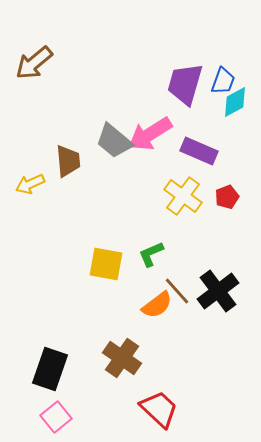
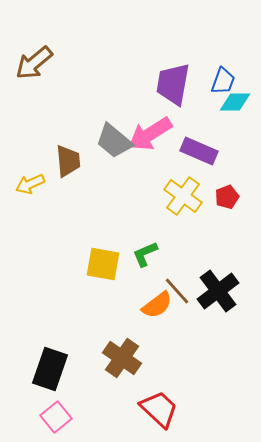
purple trapezoid: moved 12 px left; rotated 6 degrees counterclockwise
cyan diamond: rotated 28 degrees clockwise
green L-shape: moved 6 px left
yellow square: moved 3 px left
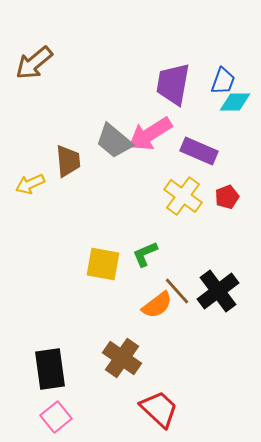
black rectangle: rotated 27 degrees counterclockwise
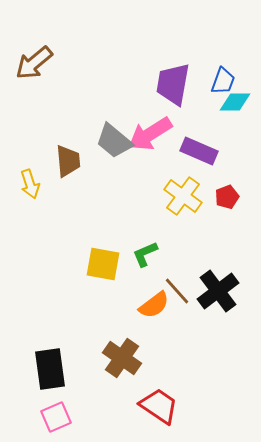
yellow arrow: rotated 84 degrees counterclockwise
orange semicircle: moved 3 px left
red trapezoid: moved 3 px up; rotated 9 degrees counterclockwise
pink square: rotated 16 degrees clockwise
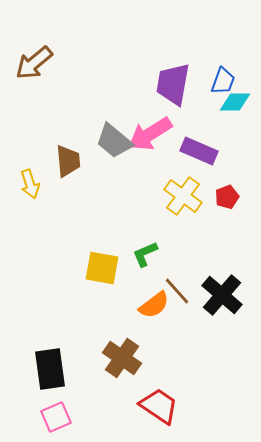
yellow square: moved 1 px left, 4 px down
black cross: moved 4 px right, 4 px down; rotated 12 degrees counterclockwise
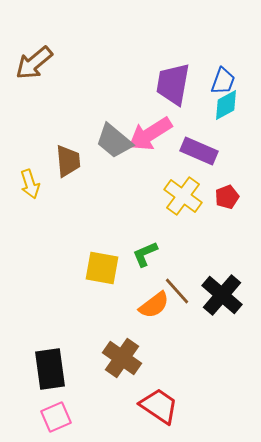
cyan diamond: moved 9 px left, 3 px down; rotated 28 degrees counterclockwise
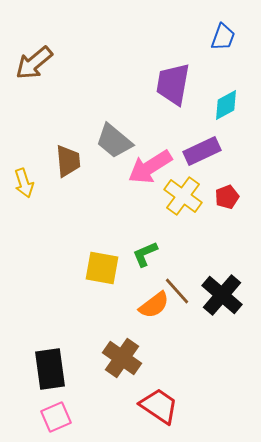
blue trapezoid: moved 44 px up
pink arrow: moved 33 px down
purple rectangle: moved 3 px right; rotated 48 degrees counterclockwise
yellow arrow: moved 6 px left, 1 px up
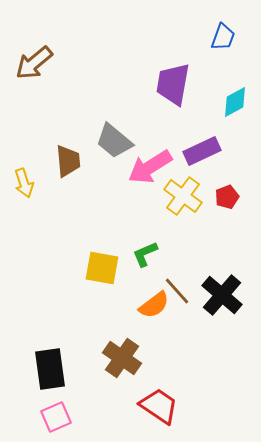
cyan diamond: moved 9 px right, 3 px up
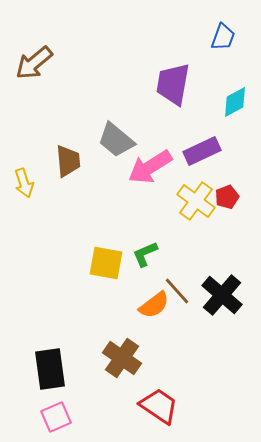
gray trapezoid: moved 2 px right, 1 px up
yellow cross: moved 13 px right, 5 px down
yellow square: moved 4 px right, 5 px up
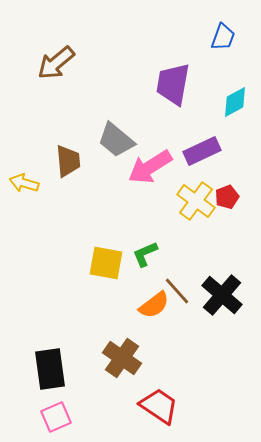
brown arrow: moved 22 px right
yellow arrow: rotated 124 degrees clockwise
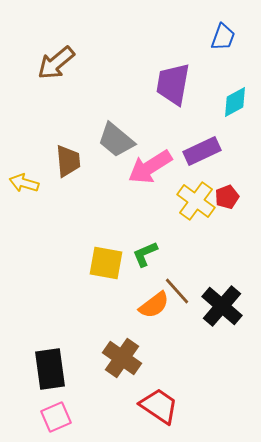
black cross: moved 11 px down
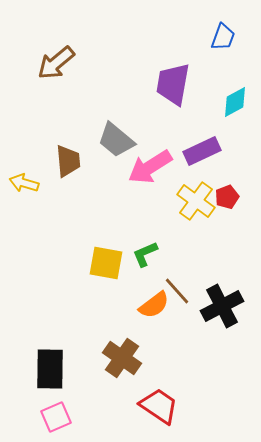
black cross: rotated 21 degrees clockwise
black rectangle: rotated 9 degrees clockwise
